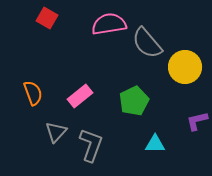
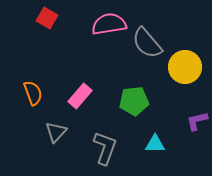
pink rectangle: rotated 10 degrees counterclockwise
green pentagon: rotated 20 degrees clockwise
gray L-shape: moved 14 px right, 3 px down
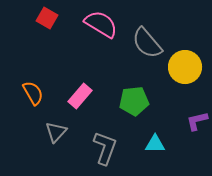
pink semicircle: moved 8 px left; rotated 40 degrees clockwise
orange semicircle: rotated 10 degrees counterclockwise
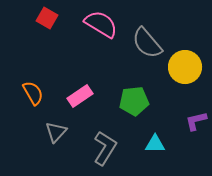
pink rectangle: rotated 15 degrees clockwise
purple L-shape: moved 1 px left
gray L-shape: rotated 12 degrees clockwise
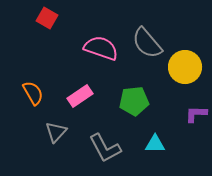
pink semicircle: moved 24 px down; rotated 12 degrees counterclockwise
purple L-shape: moved 7 px up; rotated 15 degrees clockwise
gray L-shape: rotated 120 degrees clockwise
